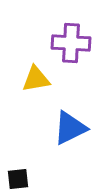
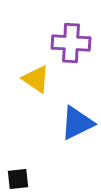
yellow triangle: rotated 44 degrees clockwise
blue triangle: moved 7 px right, 5 px up
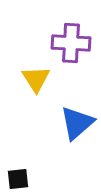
yellow triangle: rotated 24 degrees clockwise
blue triangle: rotated 15 degrees counterclockwise
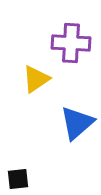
yellow triangle: rotated 28 degrees clockwise
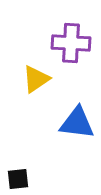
blue triangle: rotated 48 degrees clockwise
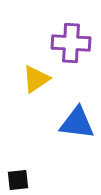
black square: moved 1 px down
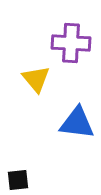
yellow triangle: rotated 36 degrees counterclockwise
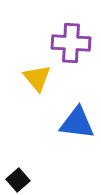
yellow triangle: moved 1 px right, 1 px up
black square: rotated 35 degrees counterclockwise
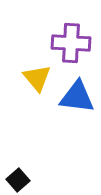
blue triangle: moved 26 px up
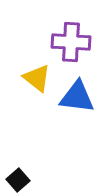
purple cross: moved 1 px up
yellow triangle: rotated 12 degrees counterclockwise
